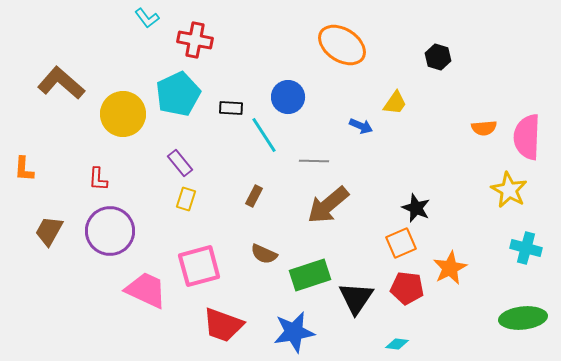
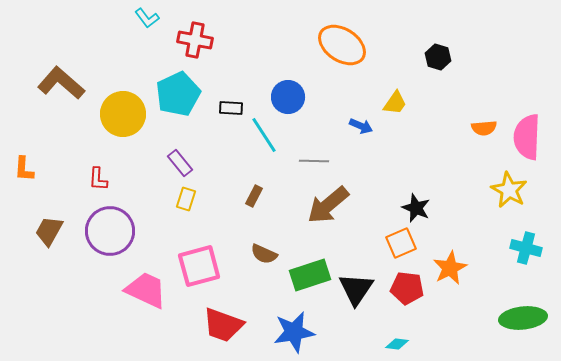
black triangle: moved 9 px up
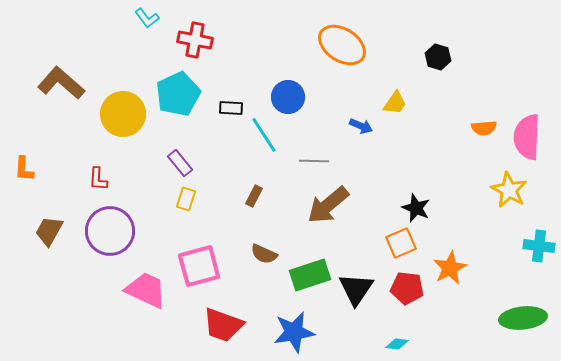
cyan cross: moved 13 px right, 2 px up; rotated 8 degrees counterclockwise
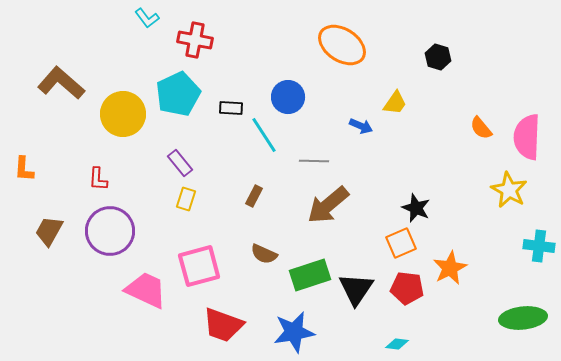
orange semicircle: moved 3 px left; rotated 55 degrees clockwise
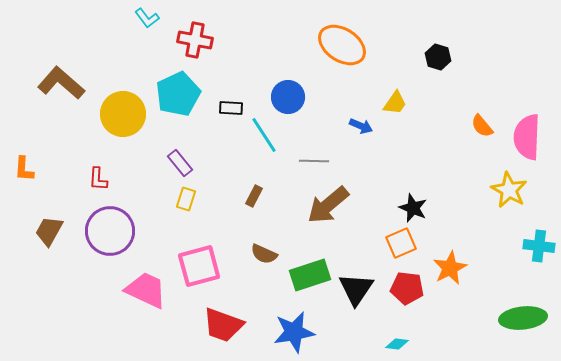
orange semicircle: moved 1 px right, 2 px up
black star: moved 3 px left
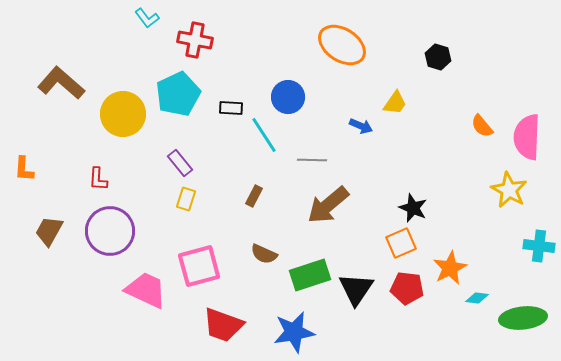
gray line: moved 2 px left, 1 px up
cyan diamond: moved 80 px right, 46 px up
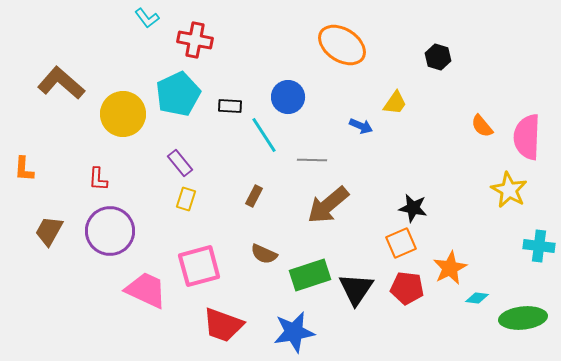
black rectangle: moved 1 px left, 2 px up
black star: rotated 12 degrees counterclockwise
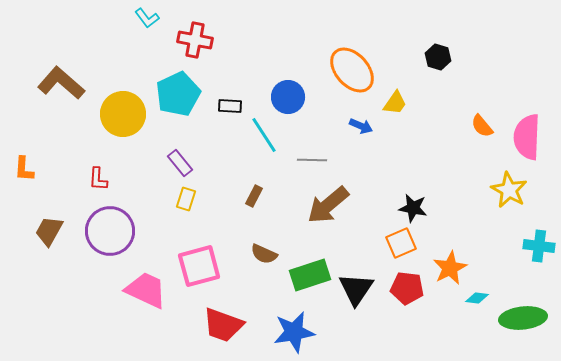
orange ellipse: moved 10 px right, 25 px down; rotated 15 degrees clockwise
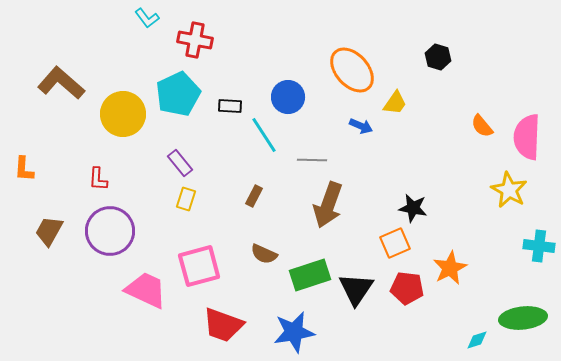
brown arrow: rotated 30 degrees counterclockwise
orange square: moved 6 px left
cyan diamond: moved 42 px down; rotated 25 degrees counterclockwise
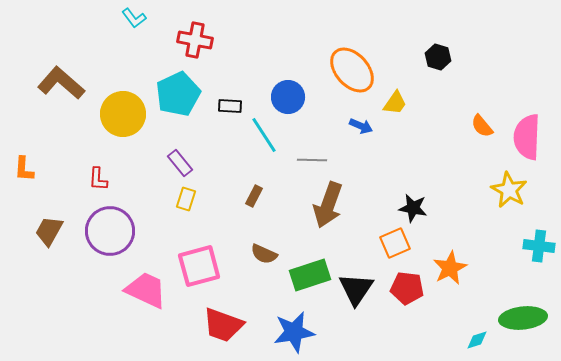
cyan L-shape: moved 13 px left
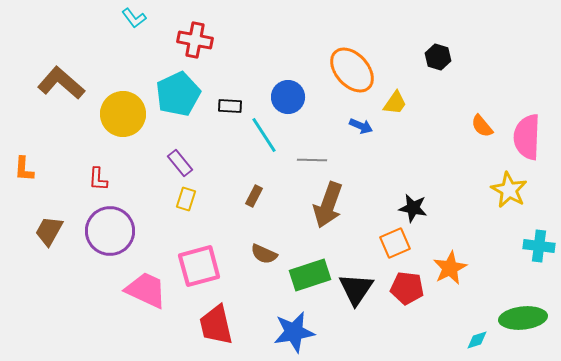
red trapezoid: moved 7 px left; rotated 57 degrees clockwise
